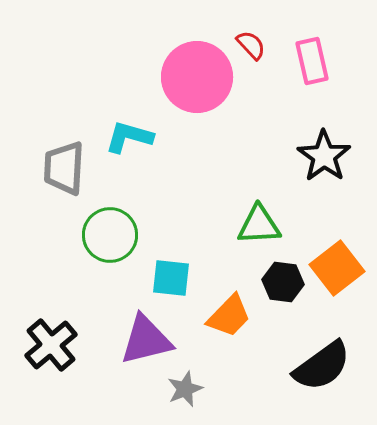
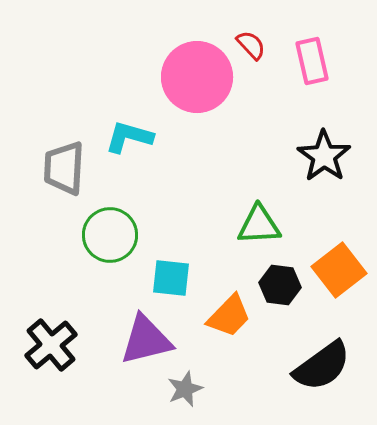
orange square: moved 2 px right, 2 px down
black hexagon: moved 3 px left, 3 px down
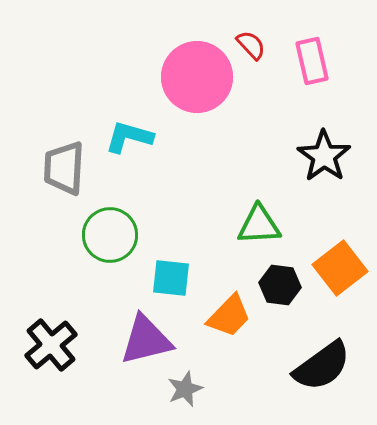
orange square: moved 1 px right, 2 px up
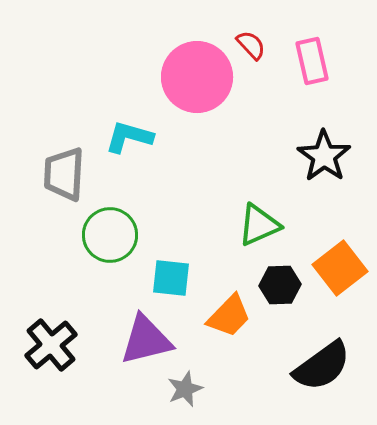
gray trapezoid: moved 6 px down
green triangle: rotated 21 degrees counterclockwise
black hexagon: rotated 9 degrees counterclockwise
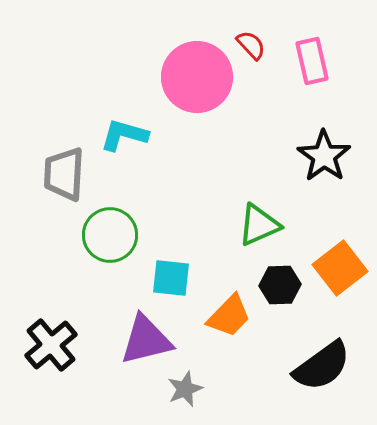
cyan L-shape: moved 5 px left, 2 px up
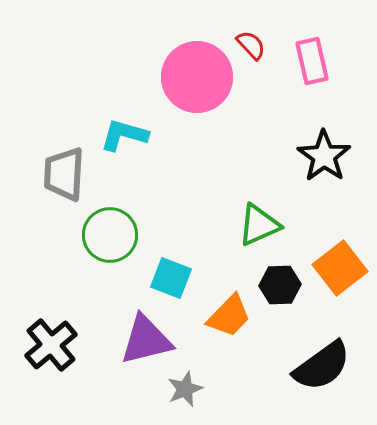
cyan square: rotated 15 degrees clockwise
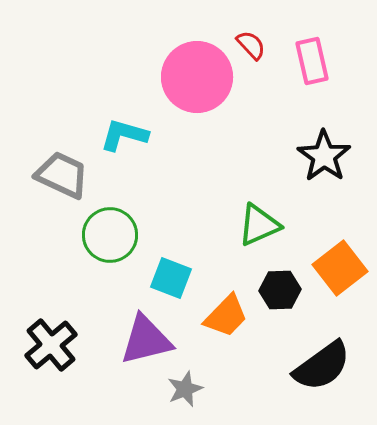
gray trapezoid: moved 2 px left, 1 px down; rotated 112 degrees clockwise
black hexagon: moved 5 px down
orange trapezoid: moved 3 px left
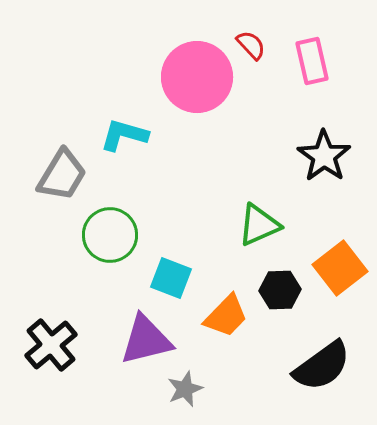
gray trapezoid: rotated 96 degrees clockwise
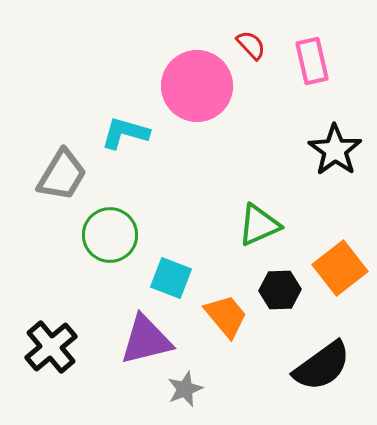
pink circle: moved 9 px down
cyan L-shape: moved 1 px right, 2 px up
black star: moved 11 px right, 6 px up
orange trapezoid: rotated 84 degrees counterclockwise
black cross: moved 2 px down
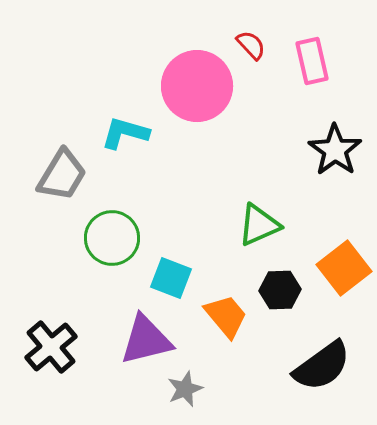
green circle: moved 2 px right, 3 px down
orange square: moved 4 px right
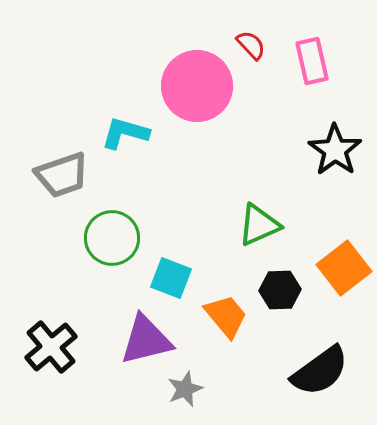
gray trapezoid: rotated 40 degrees clockwise
black semicircle: moved 2 px left, 5 px down
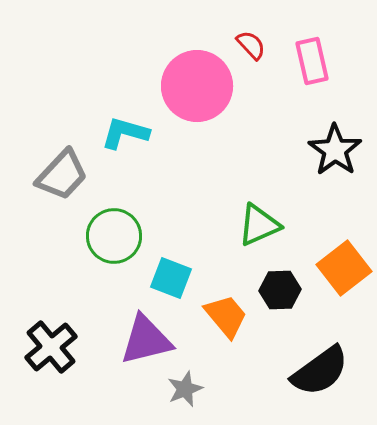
gray trapezoid: rotated 28 degrees counterclockwise
green circle: moved 2 px right, 2 px up
